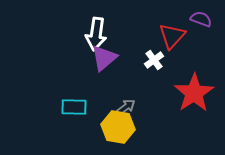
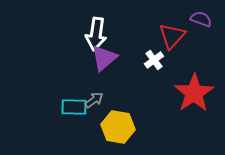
gray arrow: moved 32 px left, 7 px up
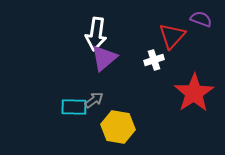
white cross: rotated 18 degrees clockwise
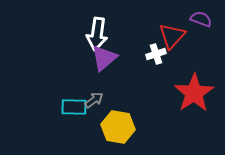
white arrow: moved 1 px right
white cross: moved 2 px right, 6 px up
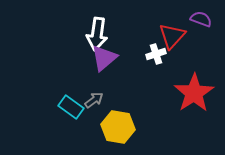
cyan rectangle: moved 3 px left; rotated 35 degrees clockwise
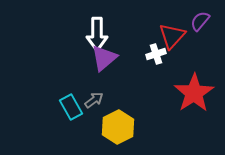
purple semicircle: moved 1 px left, 2 px down; rotated 70 degrees counterclockwise
white arrow: rotated 8 degrees counterclockwise
cyan rectangle: rotated 25 degrees clockwise
yellow hexagon: rotated 24 degrees clockwise
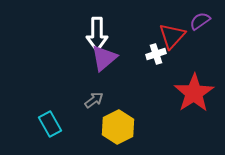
purple semicircle: rotated 15 degrees clockwise
cyan rectangle: moved 21 px left, 17 px down
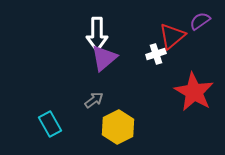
red triangle: rotated 8 degrees clockwise
red star: moved 1 px up; rotated 9 degrees counterclockwise
